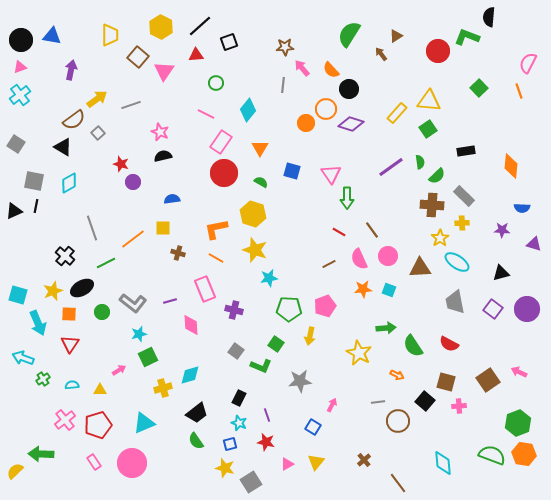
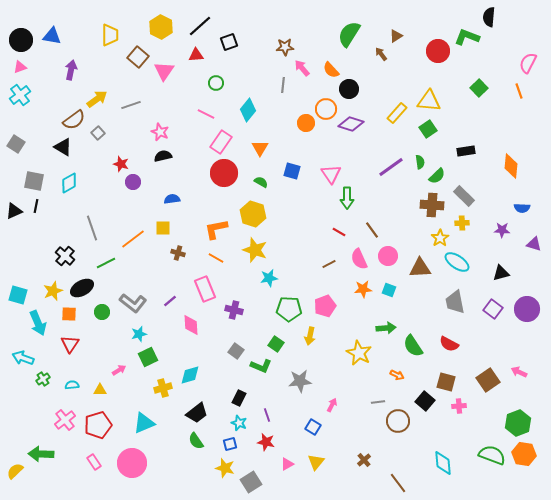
purple line at (170, 301): rotated 24 degrees counterclockwise
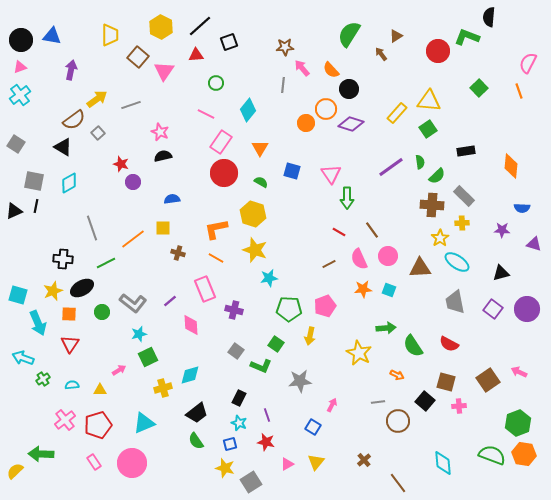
black cross at (65, 256): moved 2 px left, 3 px down; rotated 36 degrees counterclockwise
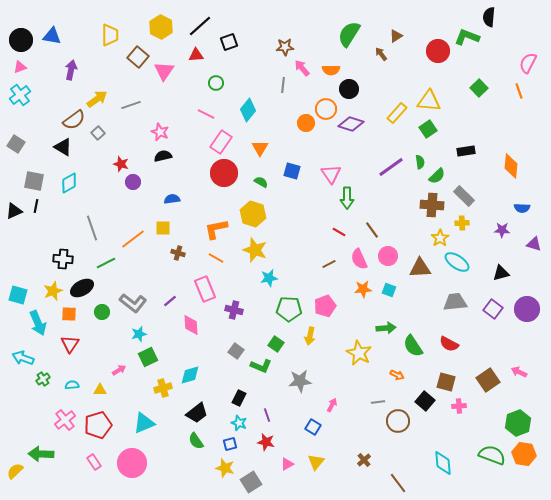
orange semicircle at (331, 70): rotated 48 degrees counterclockwise
gray trapezoid at (455, 302): rotated 95 degrees clockwise
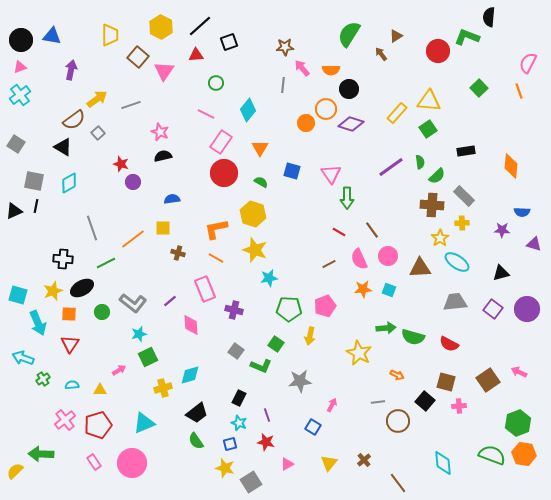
blue semicircle at (522, 208): moved 4 px down
green semicircle at (413, 346): moved 9 px up; rotated 40 degrees counterclockwise
yellow triangle at (316, 462): moved 13 px right, 1 px down
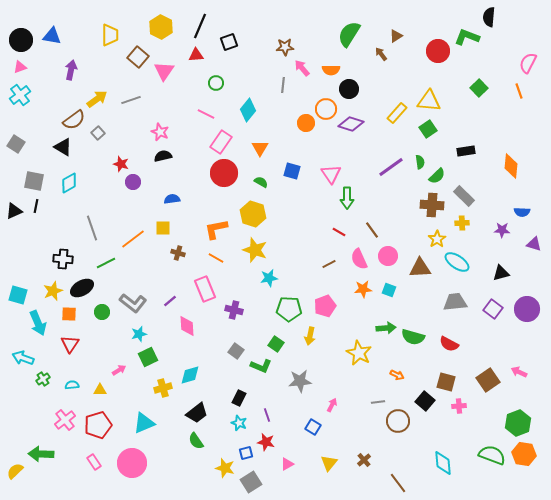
black line at (200, 26): rotated 25 degrees counterclockwise
gray line at (131, 105): moved 5 px up
yellow star at (440, 238): moved 3 px left, 1 px down
pink diamond at (191, 325): moved 4 px left, 1 px down
blue square at (230, 444): moved 16 px right, 9 px down
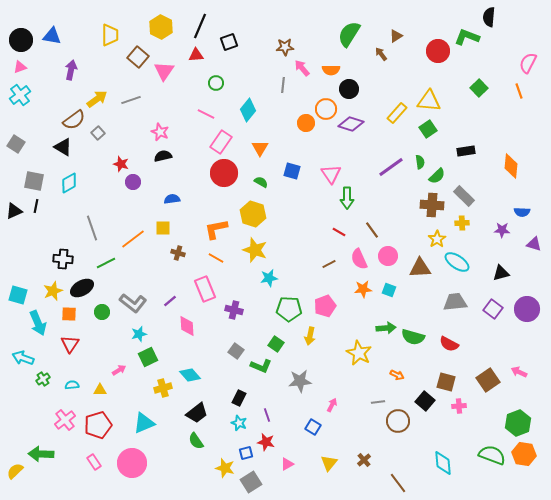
cyan diamond at (190, 375): rotated 65 degrees clockwise
